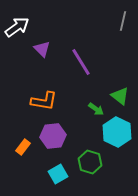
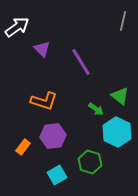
orange L-shape: rotated 8 degrees clockwise
cyan square: moved 1 px left, 1 px down
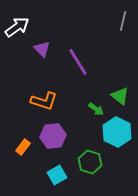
purple line: moved 3 px left
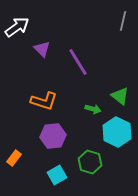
green arrow: moved 3 px left; rotated 21 degrees counterclockwise
orange rectangle: moved 9 px left, 11 px down
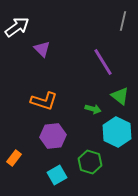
purple line: moved 25 px right
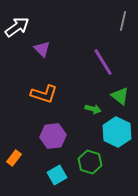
orange L-shape: moved 7 px up
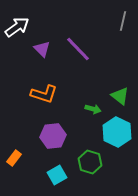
purple line: moved 25 px left, 13 px up; rotated 12 degrees counterclockwise
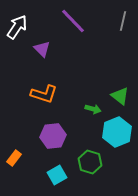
white arrow: rotated 20 degrees counterclockwise
purple line: moved 5 px left, 28 px up
cyan hexagon: rotated 12 degrees clockwise
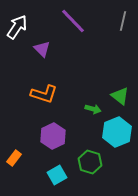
purple hexagon: rotated 20 degrees counterclockwise
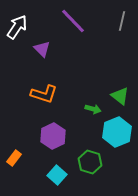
gray line: moved 1 px left
cyan square: rotated 18 degrees counterclockwise
